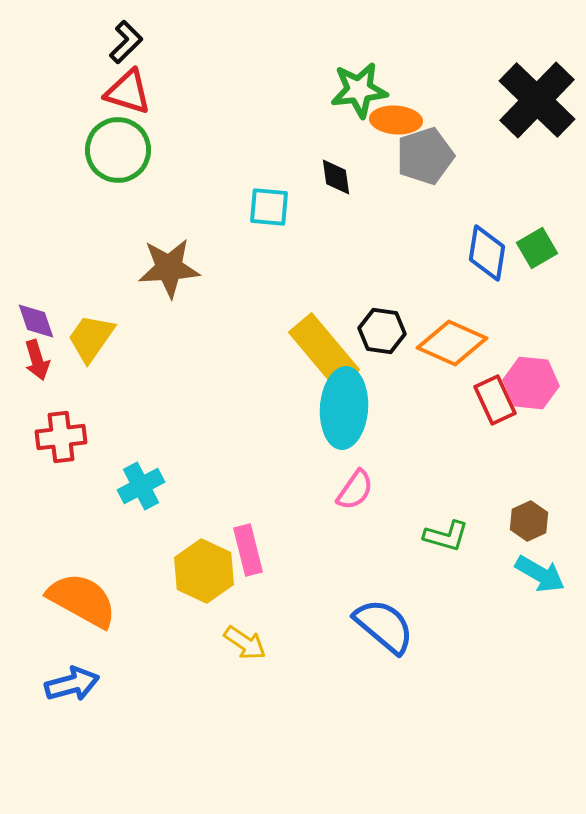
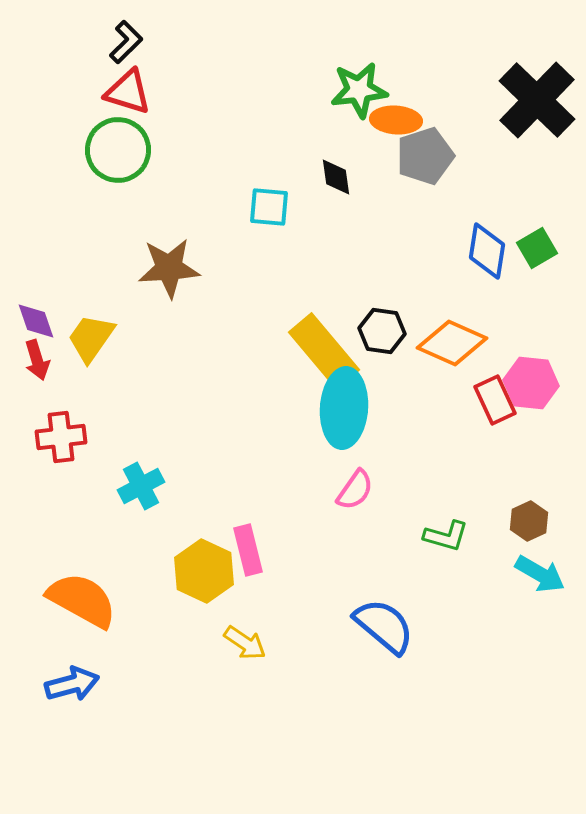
blue diamond: moved 2 px up
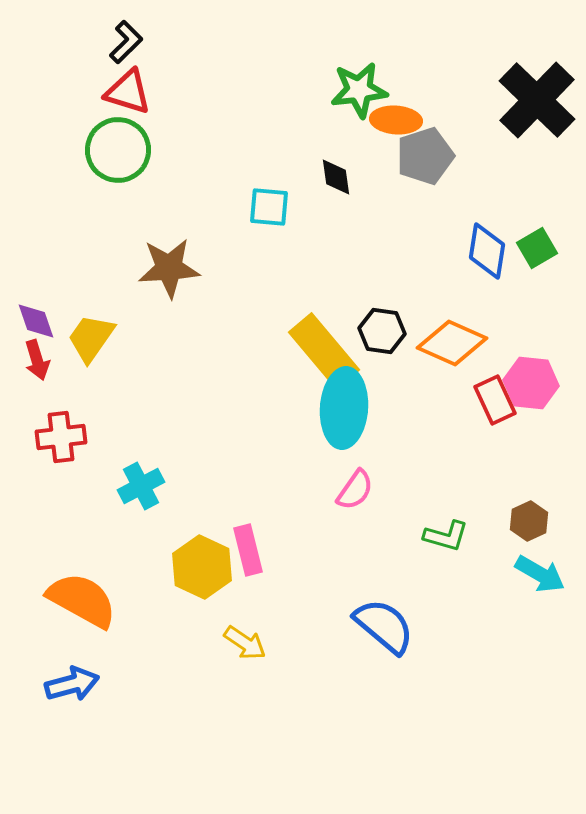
yellow hexagon: moved 2 px left, 4 px up
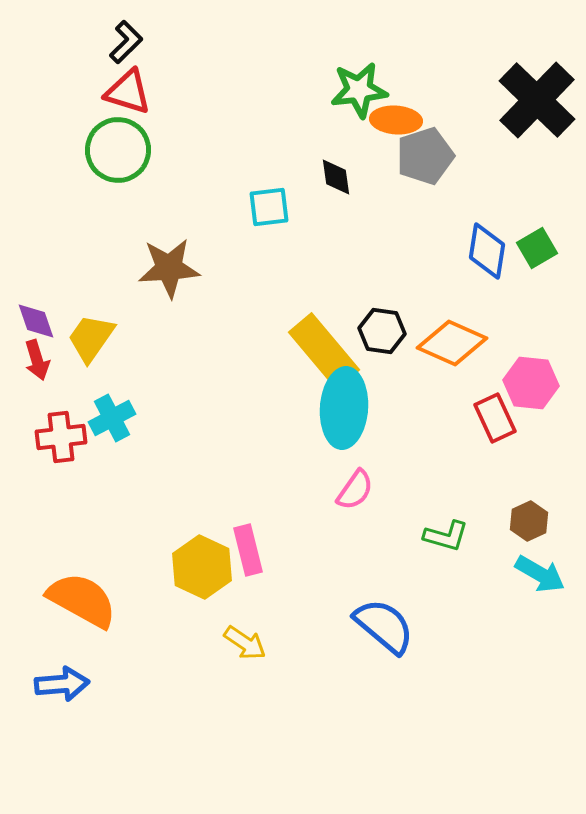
cyan square: rotated 12 degrees counterclockwise
red rectangle: moved 18 px down
cyan cross: moved 29 px left, 68 px up
blue arrow: moved 10 px left; rotated 10 degrees clockwise
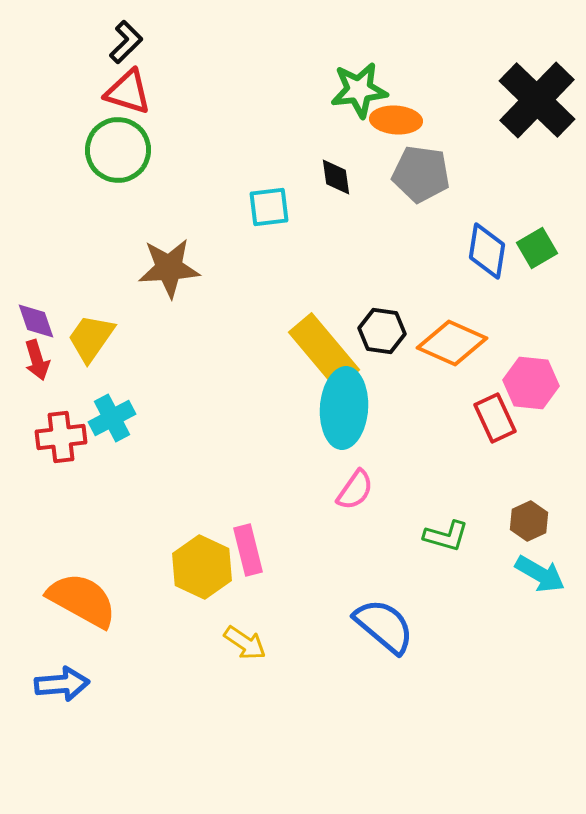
gray pentagon: moved 4 px left, 18 px down; rotated 26 degrees clockwise
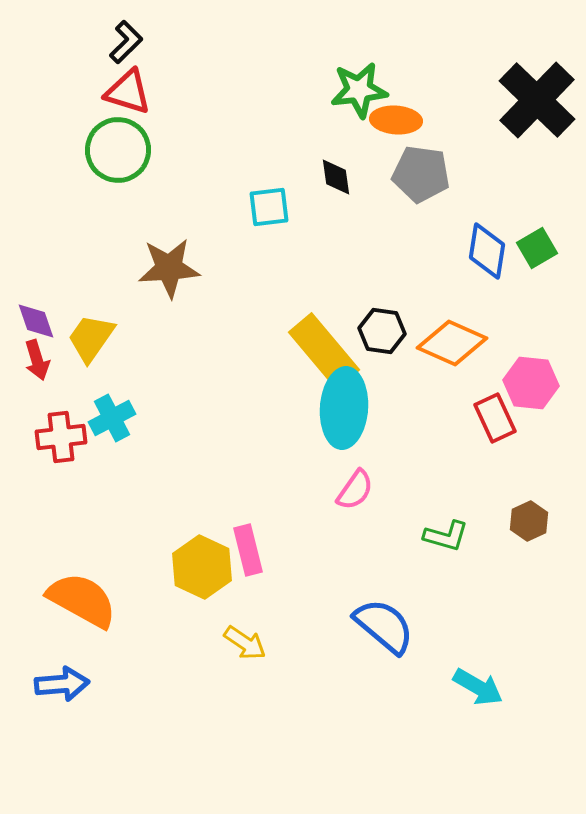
cyan arrow: moved 62 px left, 113 px down
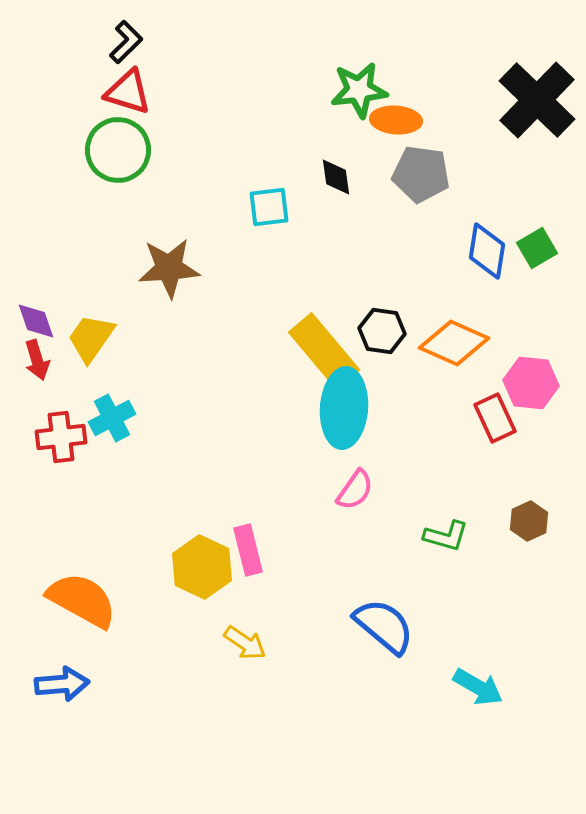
orange diamond: moved 2 px right
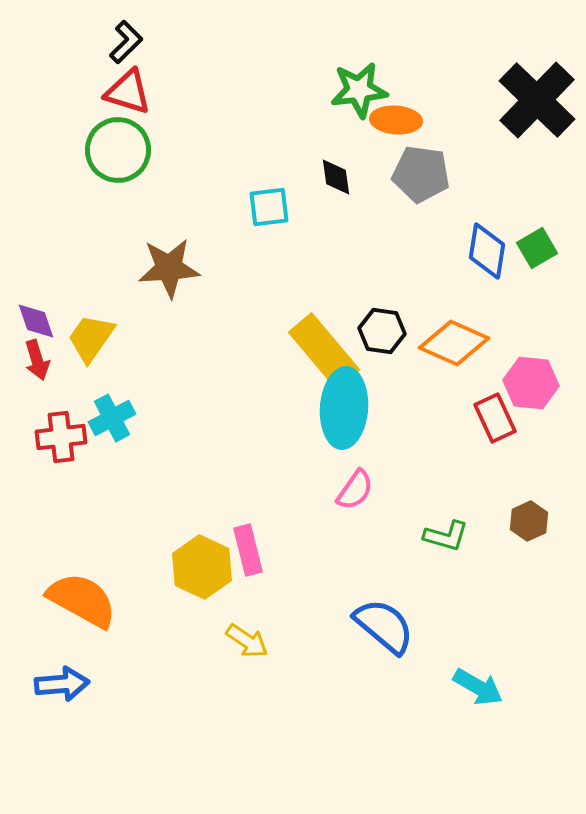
yellow arrow: moved 2 px right, 2 px up
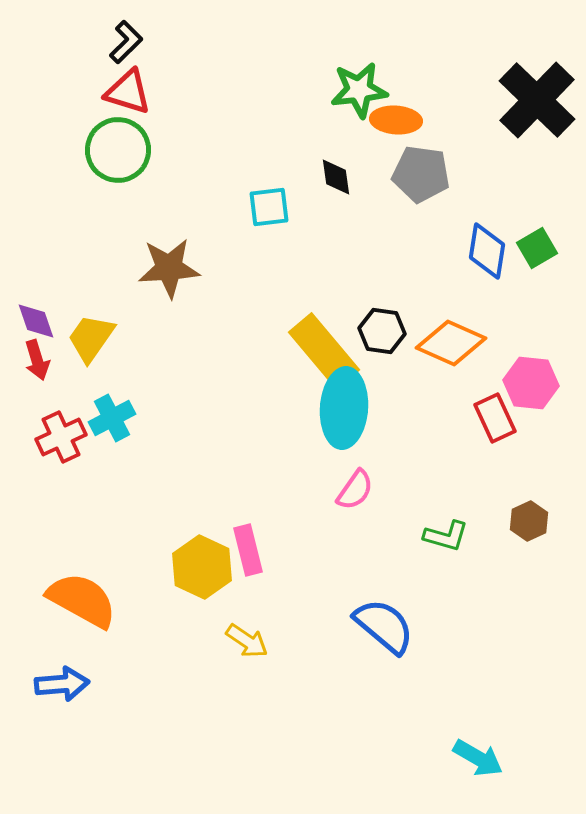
orange diamond: moved 3 px left
red cross: rotated 18 degrees counterclockwise
cyan arrow: moved 71 px down
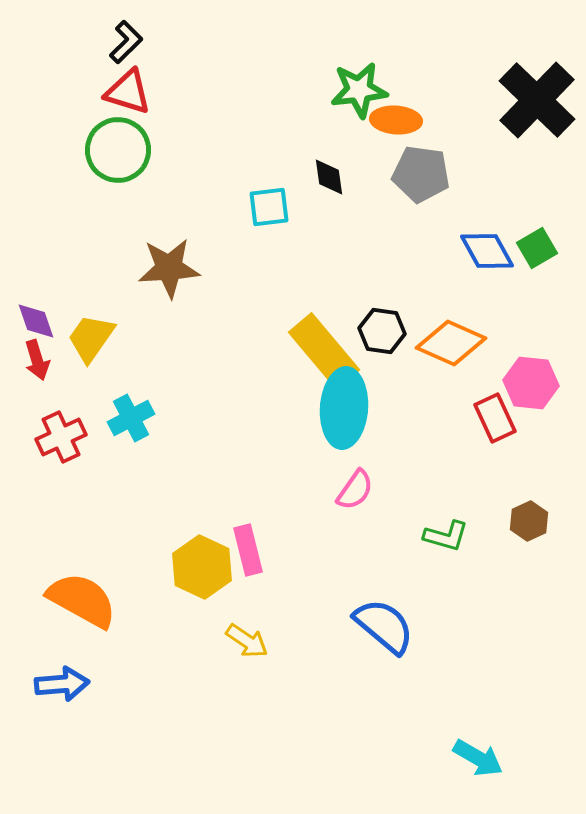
black diamond: moved 7 px left
blue diamond: rotated 38 degrees counterclockwise
cyan cross: moved 19 px right
